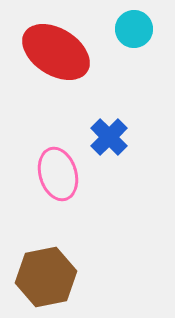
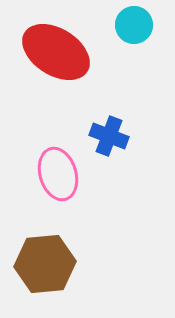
cyan circle: moved 4 px up
blue cross: moved 1 px up; rotated 24 degrees counterclockwise
brown hexagon: moved 1 px left, 13 px up; rotated 6 degrees clockwise
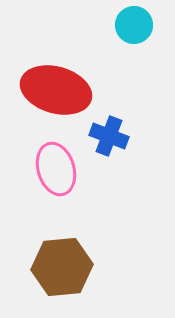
red ellipse: moved 38 px down; rotated 16 degrees counterclockwise
pink ellipse: moved 2 px left, 5 px up
brown hexagon: moved 17 px right, 3 px down
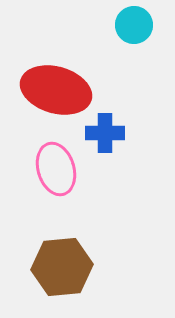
blue cross: moved 4 px left, 3 px up; rotated 21 degrees counterclockwise
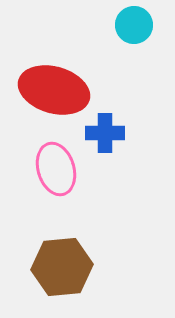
red ellipse: moved 2 px left
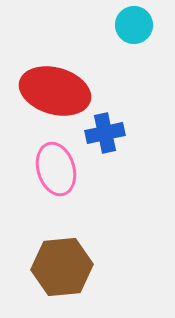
red ellipse: moved 1 px right, 1 px down
blue cross: rotated 12 degrees counterclockwise
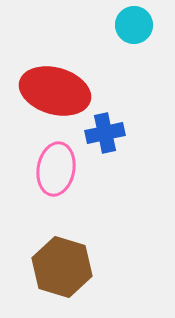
pink ellipse: rotated 27 degrees clockwise
brown hexagon: rotated 22 degrees clockwise
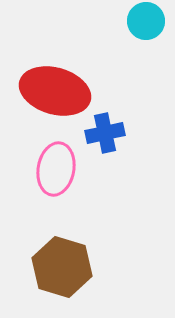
cyan circle: moved 12 px right, 4 px up
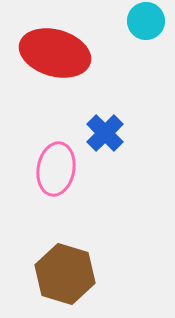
red ellipse: moved 38 px up
blue cross: rotated 33 degrees counterclockwise
brown hexagon: moved 3 px right, 7 px down
